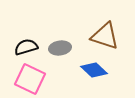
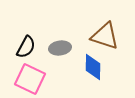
black semicircle: rotated 135 degrees clockwise
blue diamond: moved 1 px left, 3 px up; rotated 48 degrees clockwise
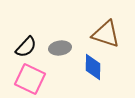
brown triangle: moved 1 px right, 2 px up
black semicircle: rotated 15 degrees clockwise
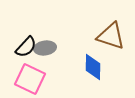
brown triangle: moved 5 px right, 2 px down
gray ellipse: moved 15 px left
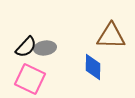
brown triangle: rotated 16 degrees counterclockwise
